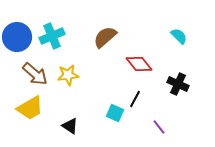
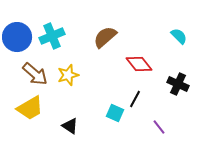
yellow star: rotated 10 degrees counterclockwise
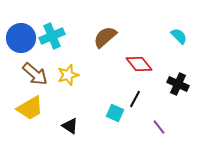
blue circle: moved 4 px right, 1 px down
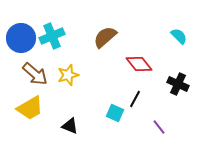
black triangle: rotated 12 degrees counterclockwise
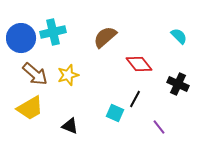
cyan cross: moved 1 px right, 4 px up; rotated 10 degrees clockwise
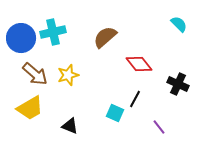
cyan semicircle: moved 12 px up
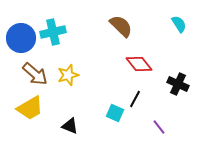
cyan semicircle: rotated 12 degrees clockwise
brown semicircle: moved 16 px right, 11 px up; rotated 85 degrees clockwise
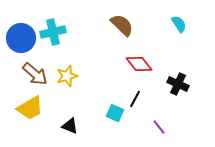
brown semicircle: moved 1 px right, 1 px up
yellow star: moved 1 px left, 1 px down
